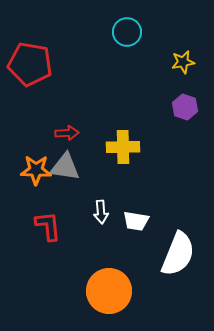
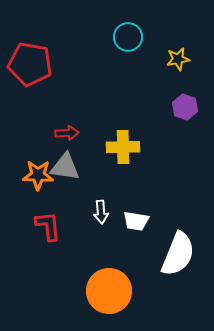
cyan circle: moved 1 px right, 5 px down
yellow star: moved 5 px left, 3 px up
orange star: moved 2 px right, 5 px down
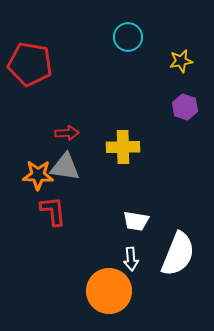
yellow star: moved 3 px right, 2 px down
white arrow: moved 30 px right, 47 px down
red L-shape: moved 5 px right, 15 px up
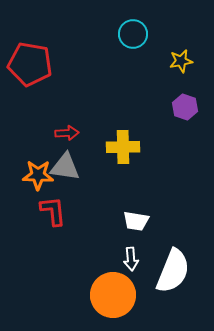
cyan circle: moved 5 px right, 3 px up
white semicircle: moved 5 px left, 17 px down
orange circle: moved 4 px right, 4 px down
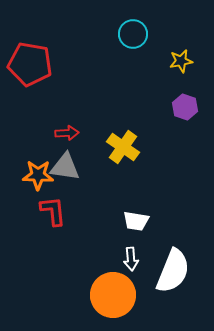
yellow cross: rotated 36 degrees clockwise
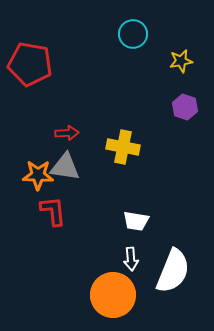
yellow cross: rotated 24 degrees counterclockwise
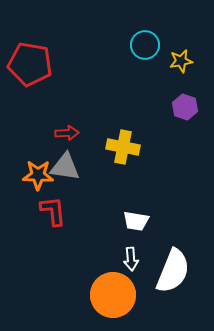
cyan circle: moved 12 px right, 11 px down
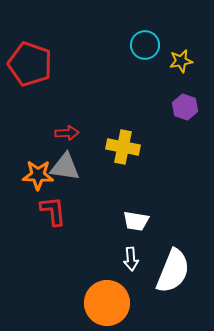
red pentagon: rotated 9 degrees clockwise
orange circle: moved 6 px left, 8 px down
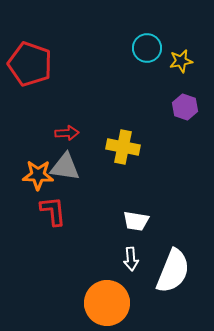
cyan circle: moved 2 px right, 3 px down
